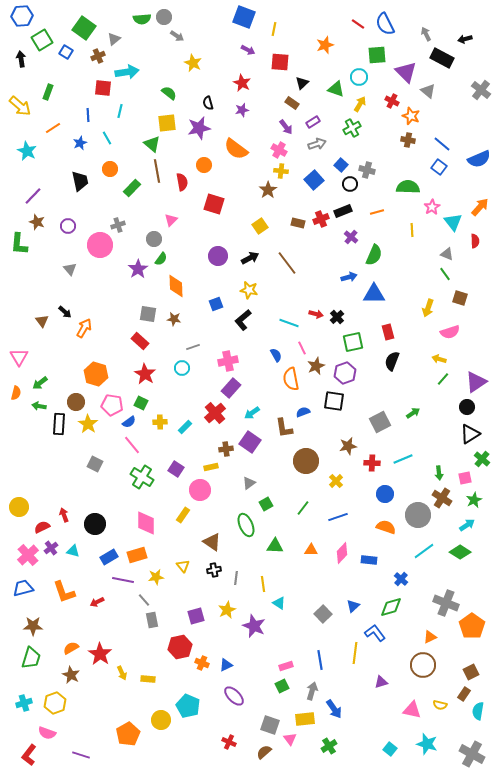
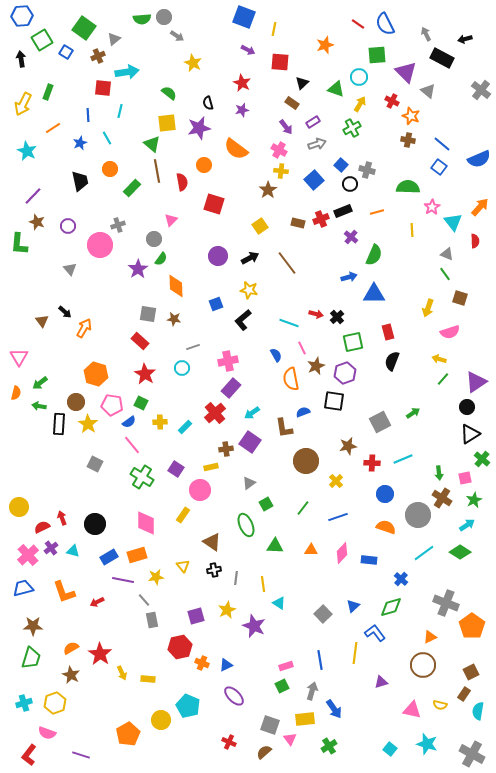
yellow arrow at (20, 106): moved 3 px right, 2 px up; rotated 75 degrees clockwise
red arrow at (64, 515): moved 2 px left, 3 px down
cyan line at (424, 551): moved 2 px down
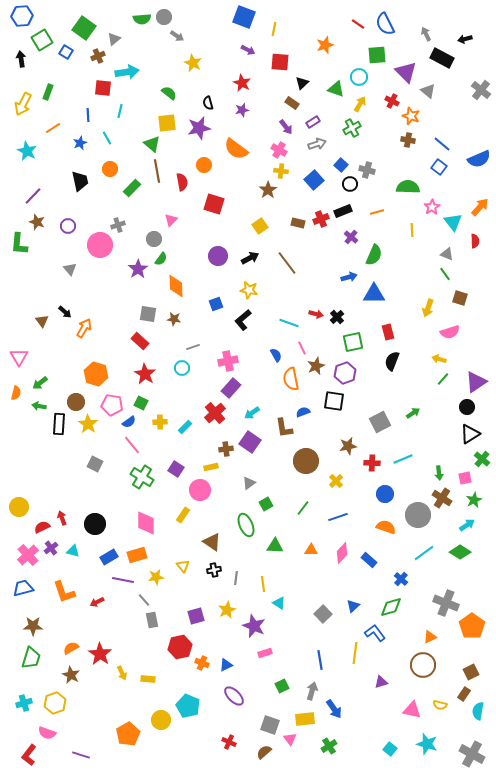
blue rectangle at (369, 560): rotated 35 degrees clockwise
pink rectangle at (286, 666): moved 21 px left, 13 px up
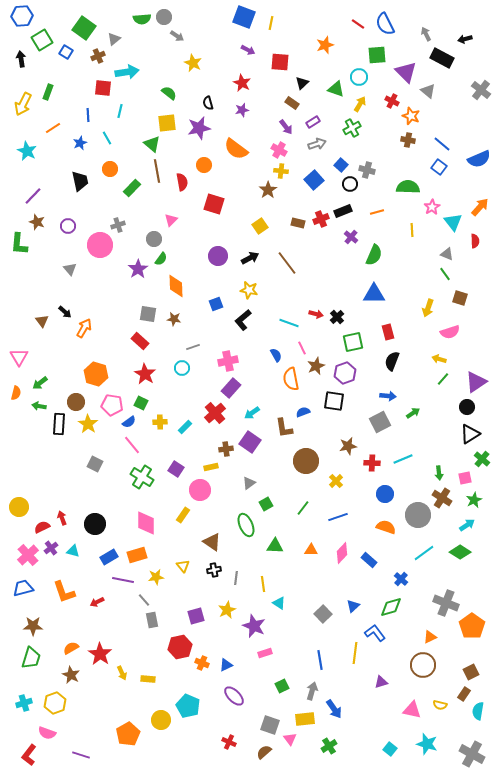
yellow line at (274, 29): moved 3 px left, 6 px up
blue arrow at (349, 277): moved 39 px right, 119 px down; rotated 21 degrees clockwise
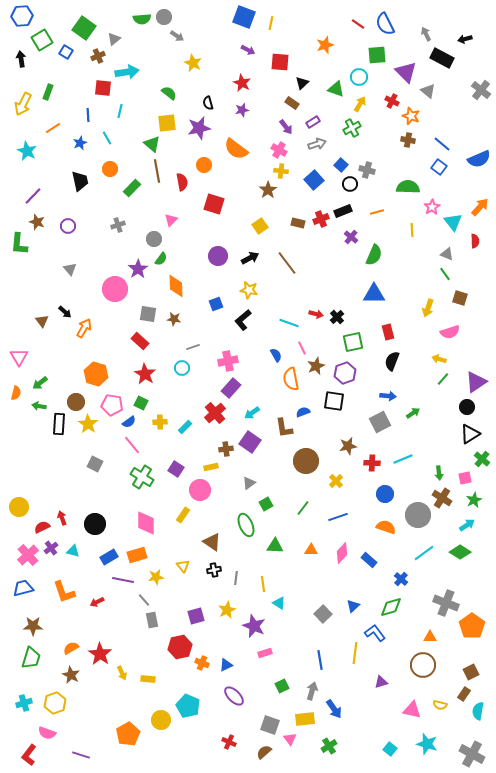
pink circle at (100, 245): moved 15 px right, 44 px down
orange triangle at (430, 637): rotated 24 degrees clockwise
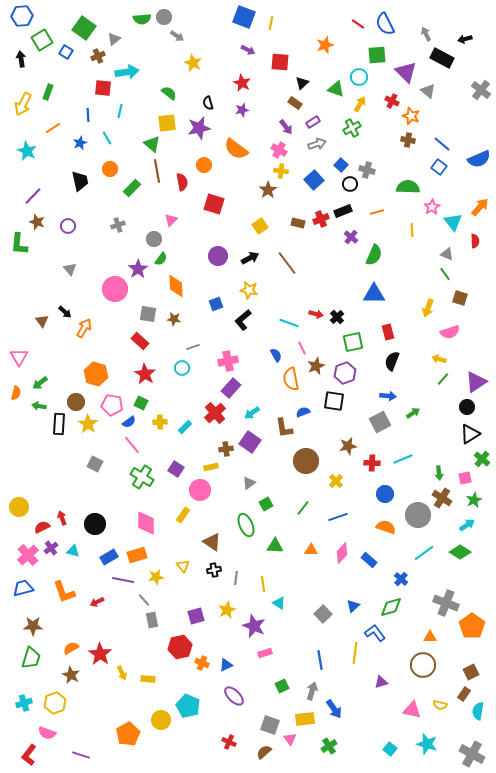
brown rectangle at (292, 103): moved 3 px right
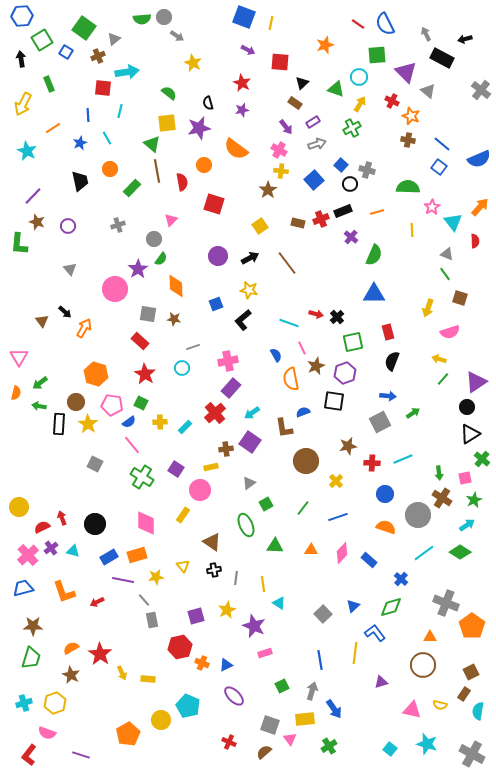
green rectangle at (48, 92): moved 1 px right, 8 px up; rotated 42 degrees counterclockwise
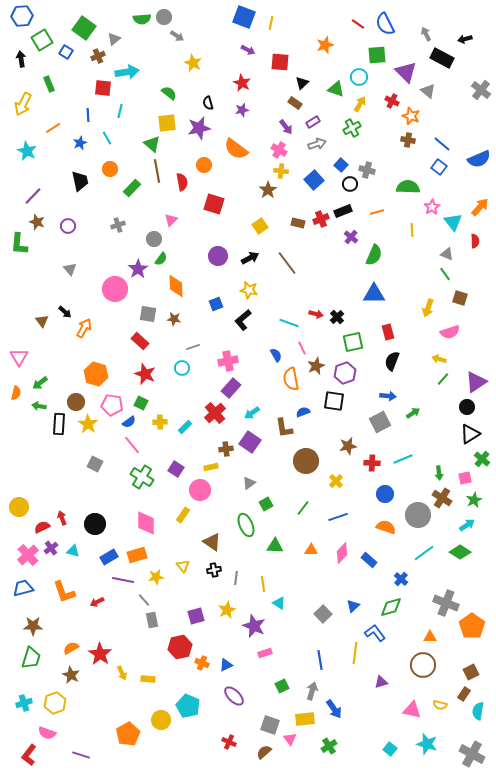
red star at (145, 374): rotated 10 degrees counterclockwise
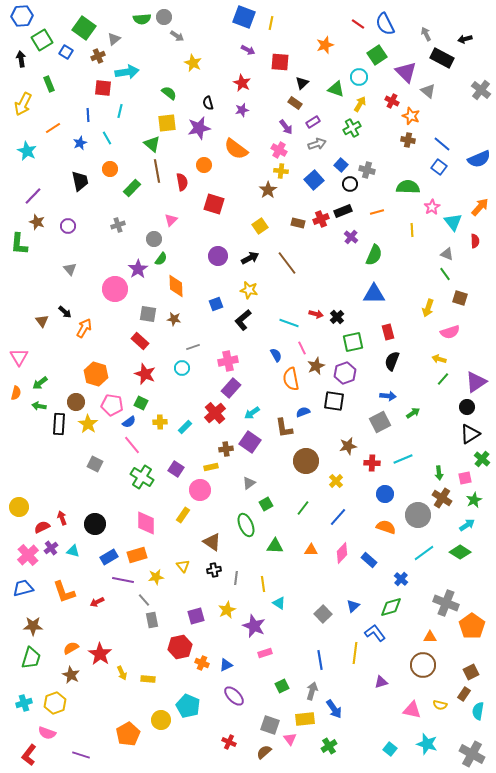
green square at (377, 55): rotated 30 degrees counterclockwise
blue line at (338, 517): rotated 30 degrees counterclockwise
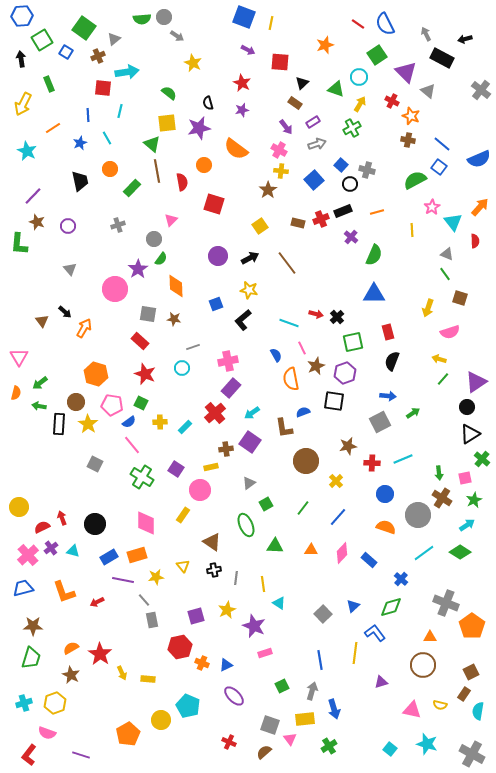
green semicircle at (408, 187): moved 7 px right, 7 px up; rotated 30 degrees counterclockwise
blue arrow at (334, 709): rotated 18 degrees clockwise
